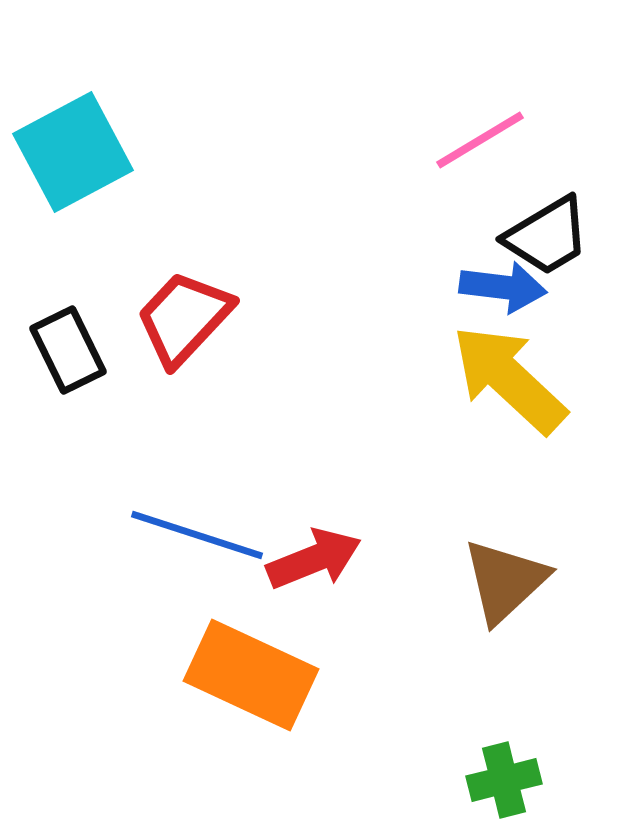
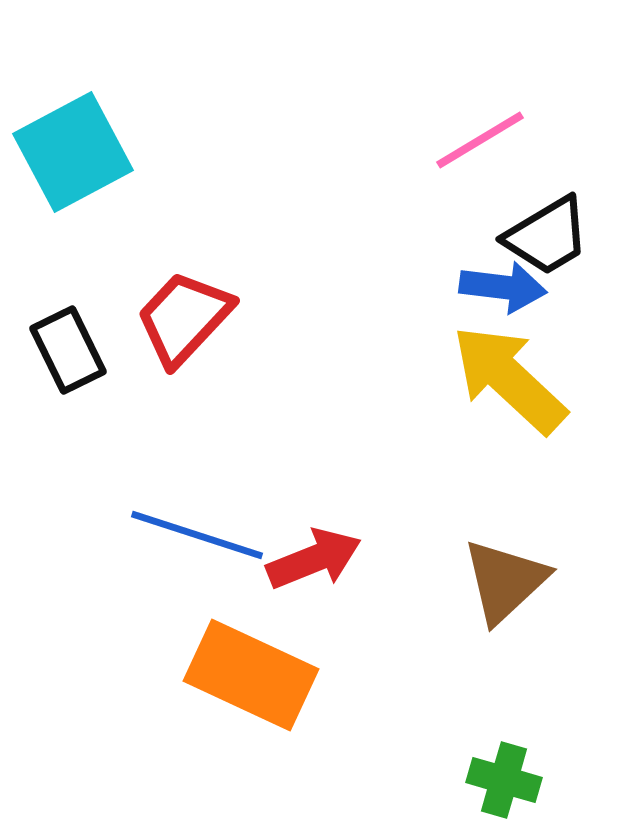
green cross: rotated 30 degrees clockwise
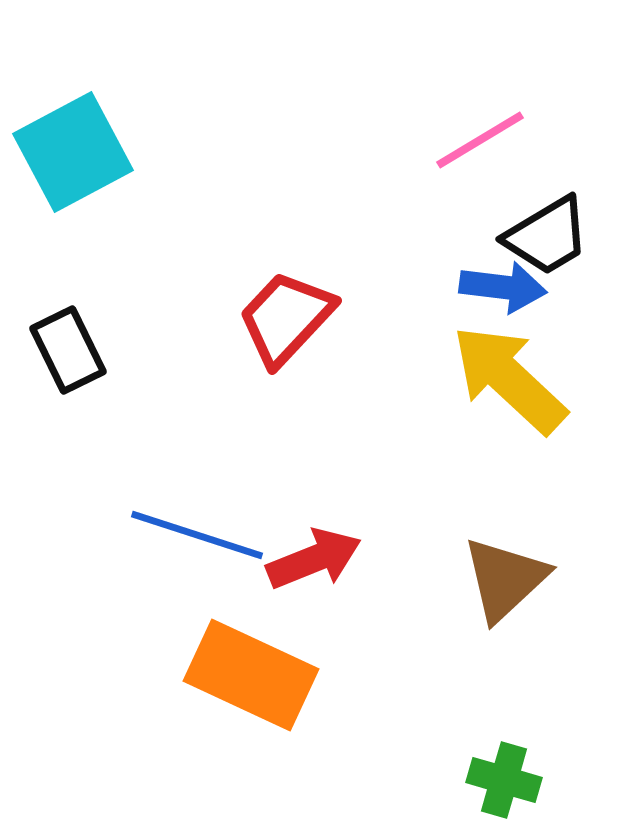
red trapezoid: moved 102 px right
brown triangle: moved 2 px up
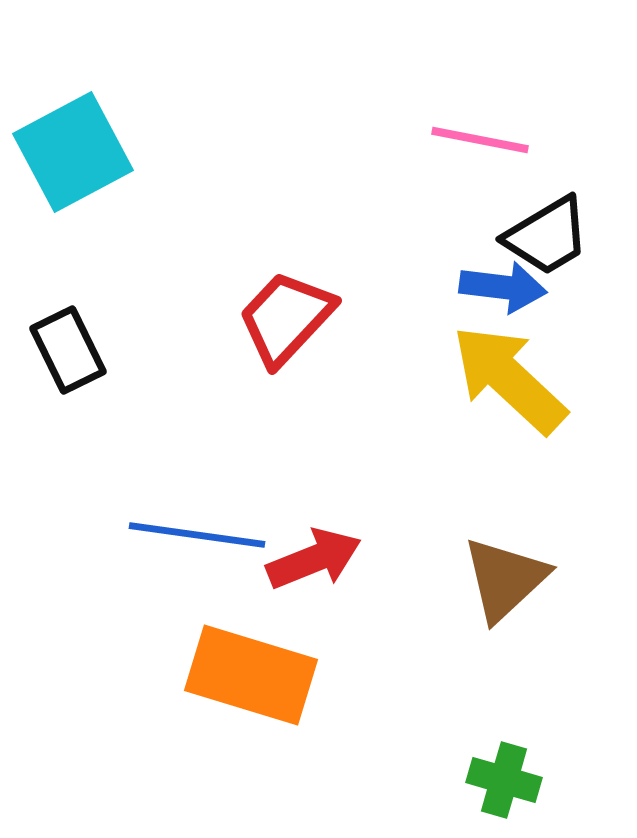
pink line: rotated 42 degrees clockwise
blue line: rotated 10 degrees counterclockwise
orange rectangle: rotated 8 degrees counterclockwise
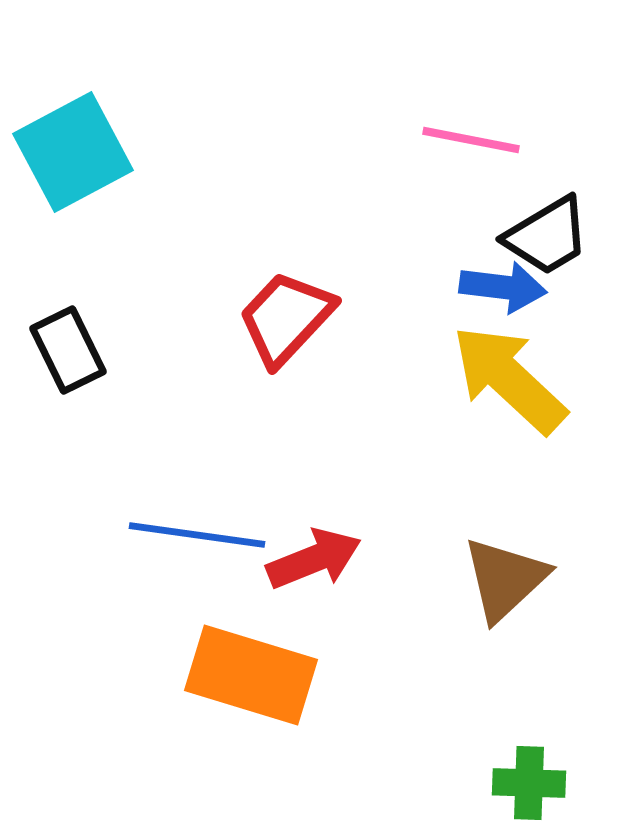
pink line: moved 9 px left
green cross: moved 25 px right, 3 px down; rotated 14 degrees counterclockwise
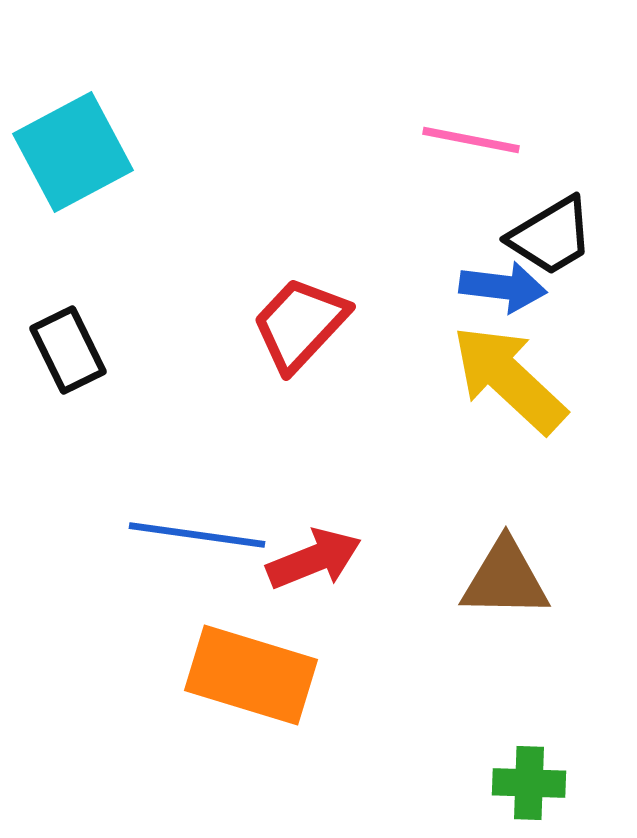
black trapezoid: moved 4 px right
red trapezoid: moved 14 px right, 6 px down
brown triangle: rotated 44 degrees clockwise
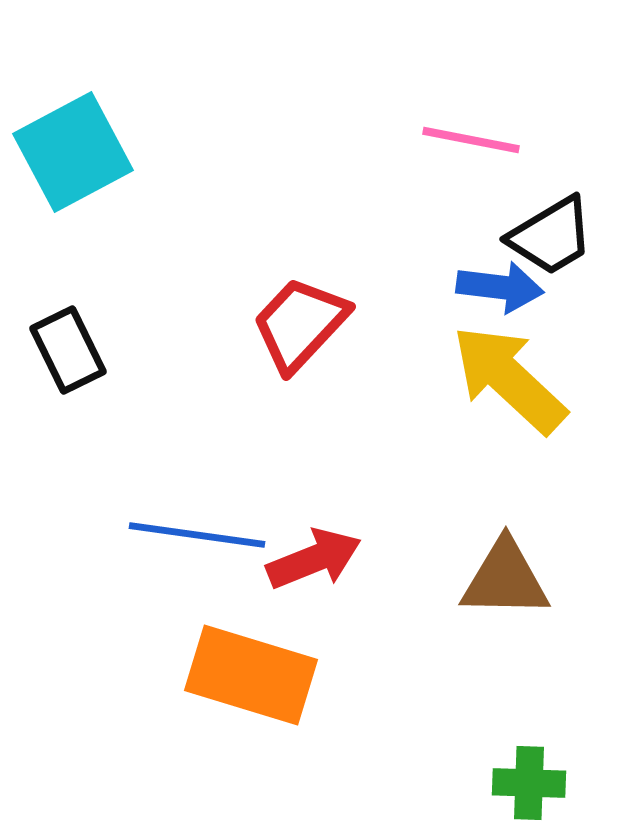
blue arrow: moved 3 px left
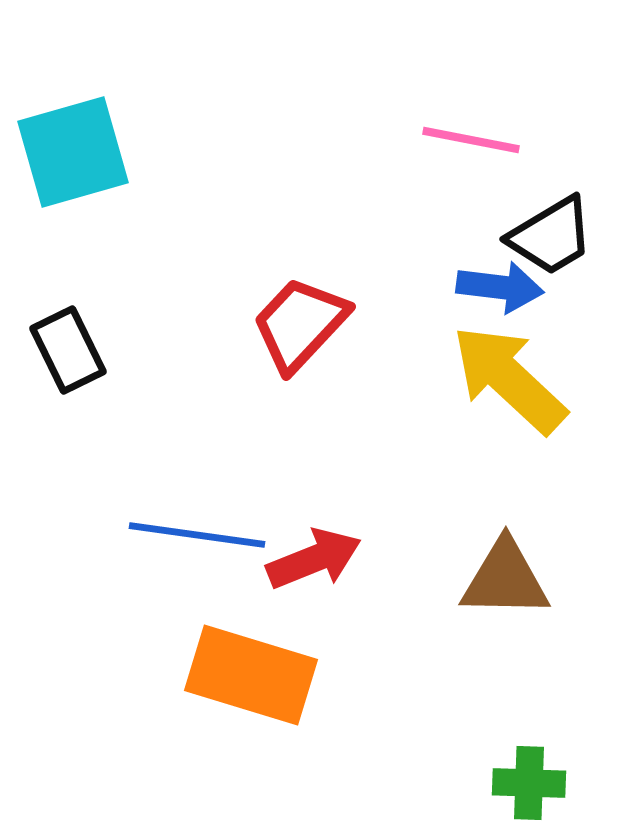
cyan square: rotated 12 degrees clockwise
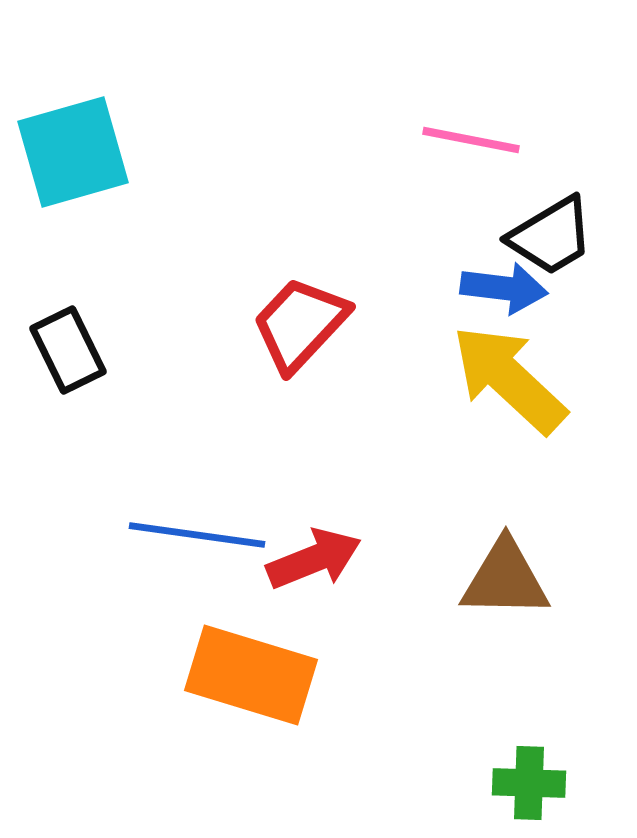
blue arrow: moved 4 px right, 1 px down
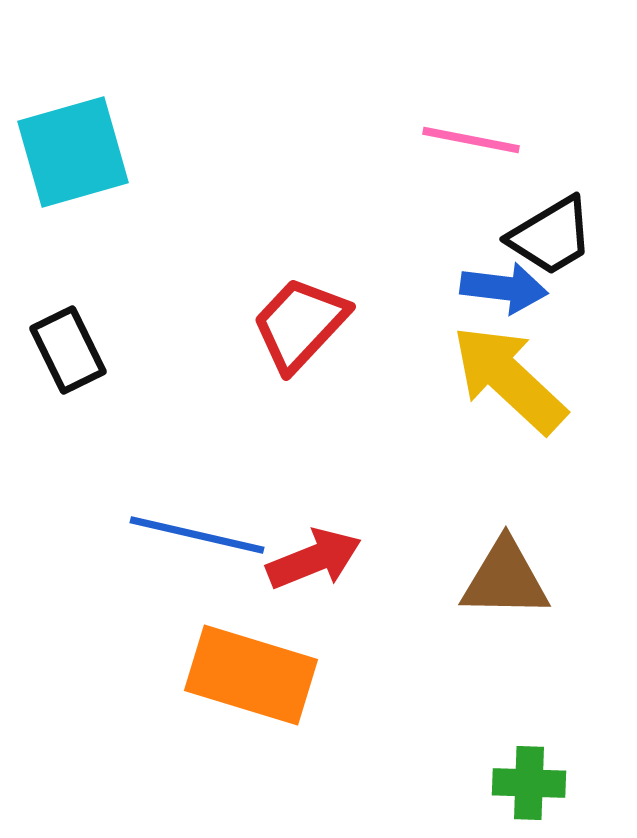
blue line: rotated 5 degrees clockwise
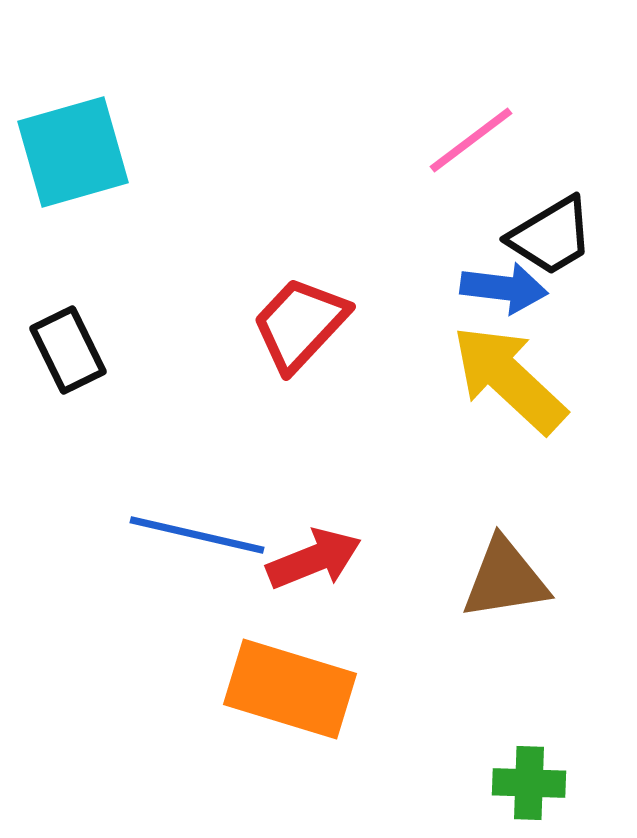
pink line: rotated 48 degrees counterclockwise
brown triangle: rotated 10 degrees counterclockwise
orange rectangle: moved 39 px right, 14 px down
